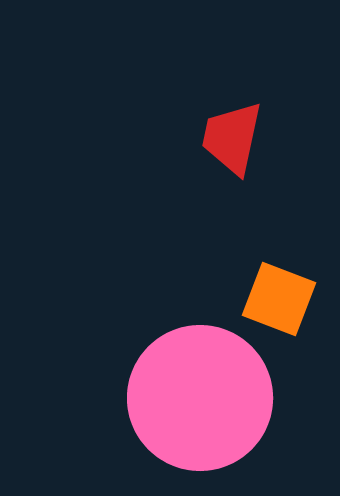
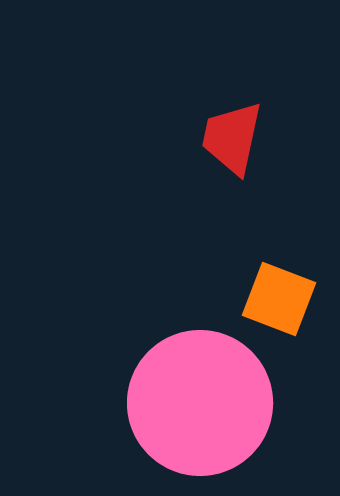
pink circle: moved 5 px down
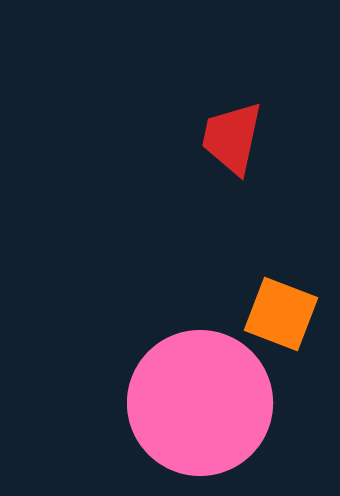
orange square: moved 2 px right, 15 px down
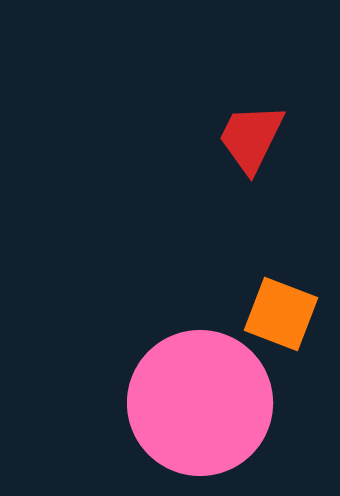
red trapezoid: moved 19 px right; rotated 14 degrees clockwise
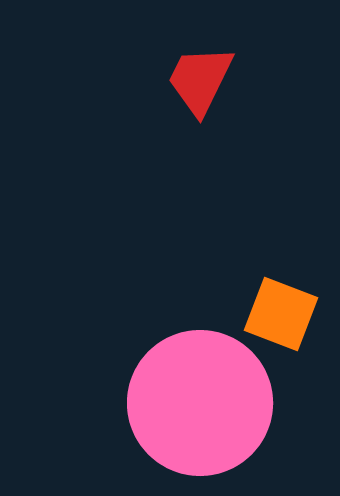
red trapezoid: moved 51 px left, 58 px up
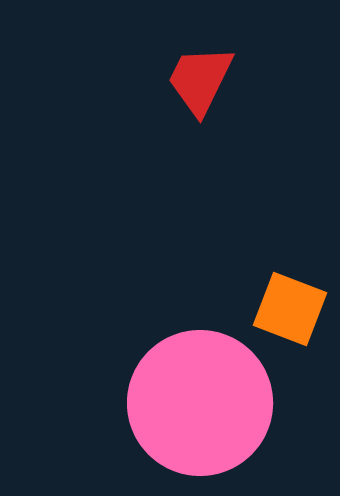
orange square: moved 9 px right, 5 px up
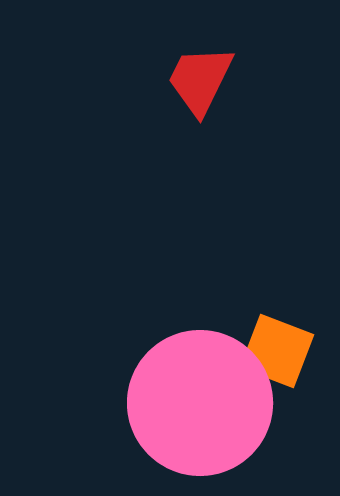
orange square: moved 13 px left, 42 px down
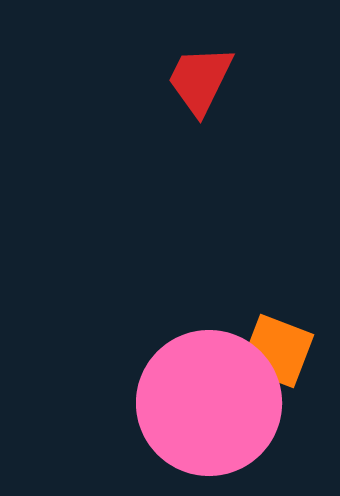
pink circle: moved 9 px right
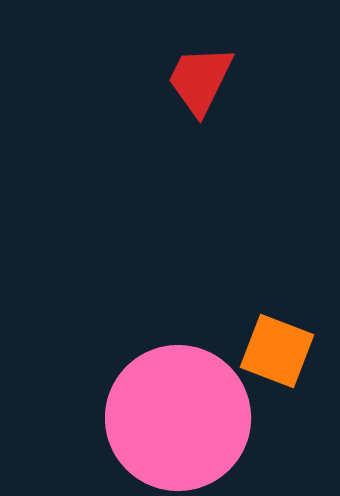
pink circle: moved 31 px left, 15 px down
